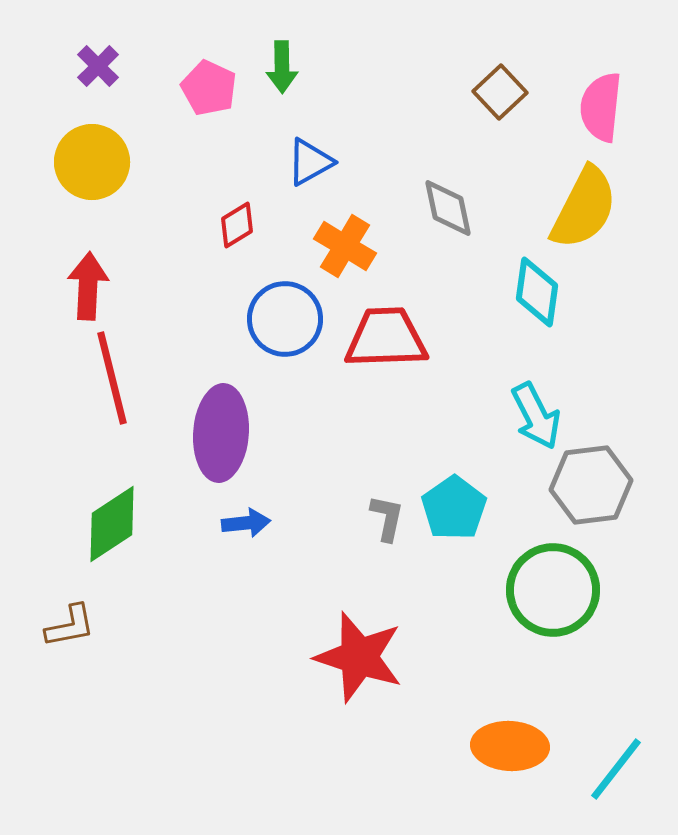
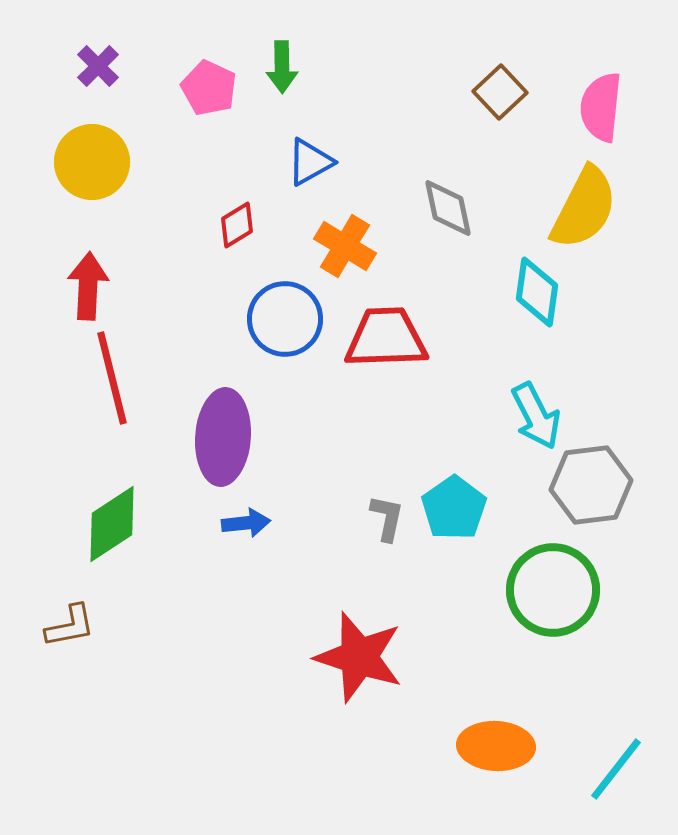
purple ellipse: moved 2 px right, 4 px down
orange ellipse: moved 14 px left
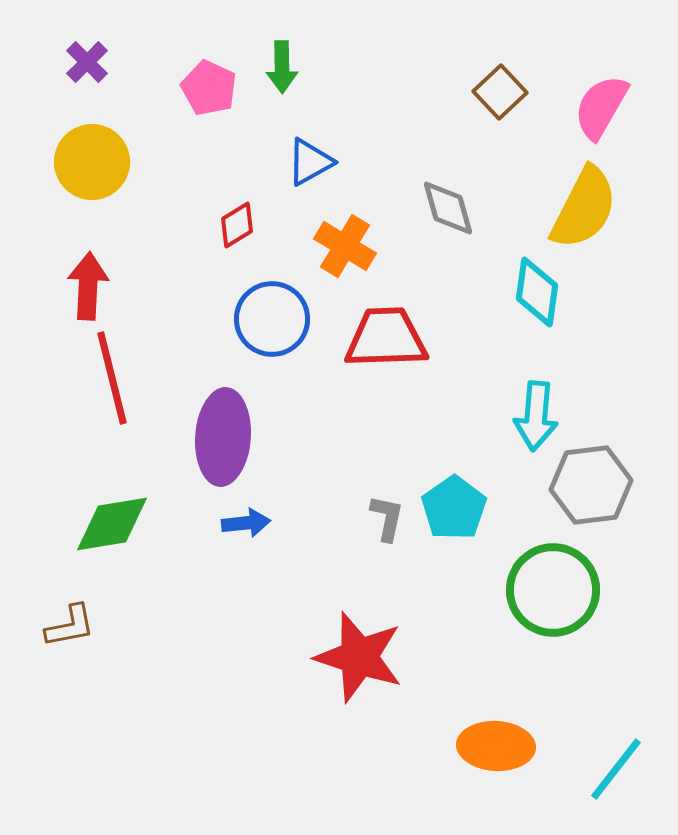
purple cross: moved 11 px left, 4 px up
pink semicircle: rotated 24 degrees clockwise
gray diamond: rotated 4 degrees counterclockwise
blue circle: moved 13 px left
cyan arrow: rotated 32 degrees clockwise
green diamond: rotated 24 degrees clockwise
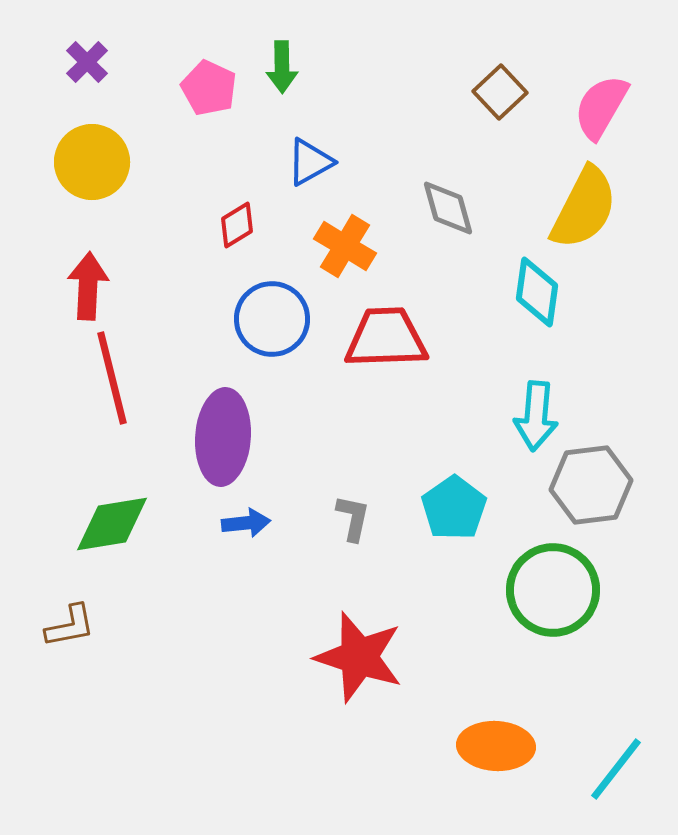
gray L-shape: moved 34 px left
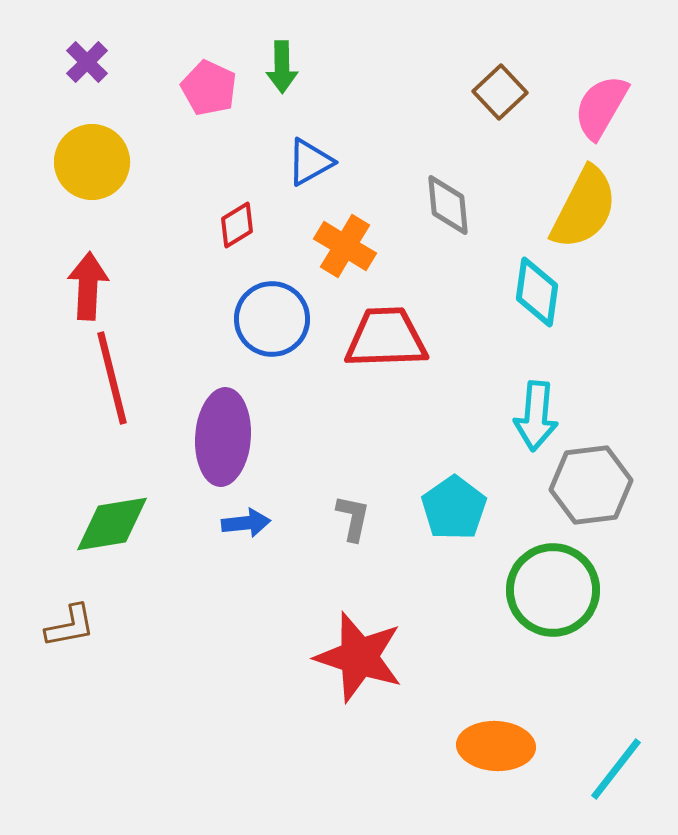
gray diamond: moved 3 px up; rotated 10 degrees clockwise
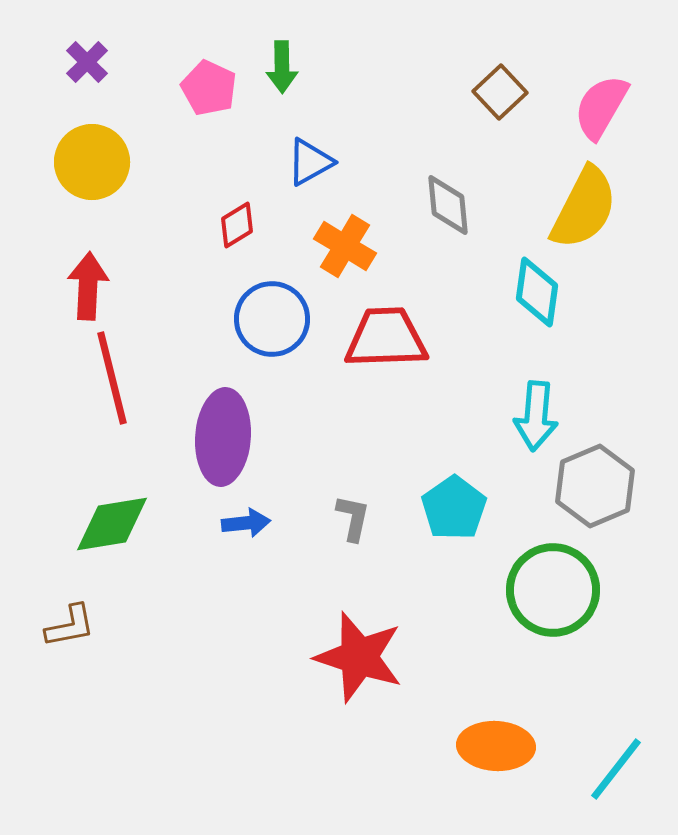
gray hexagon: moved 4 px right, 1 px down; rotated 16 degrees counterclockwise
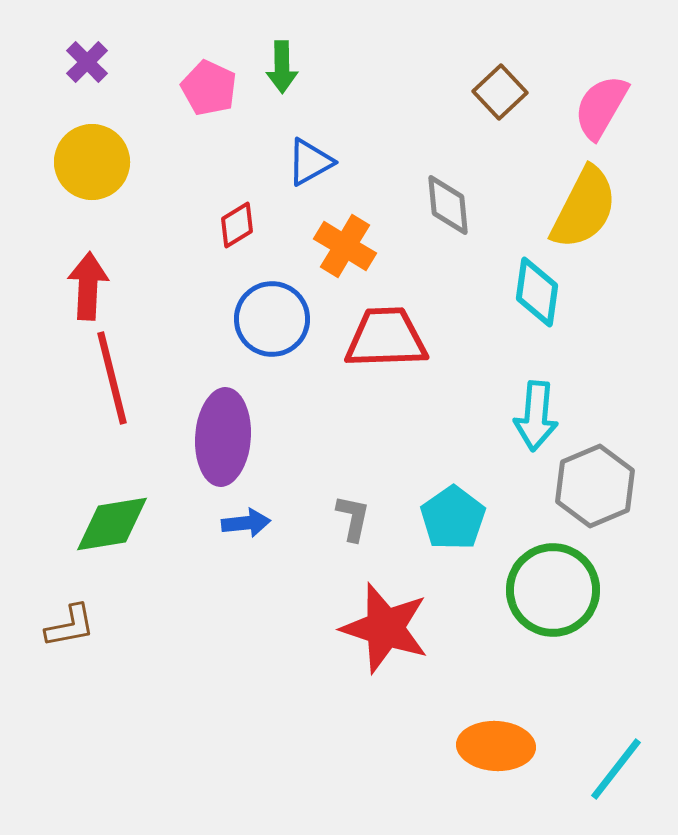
cyan pentagon: moved 1 px left, 10 px down
red star: moved 26 px right, 29 px up
